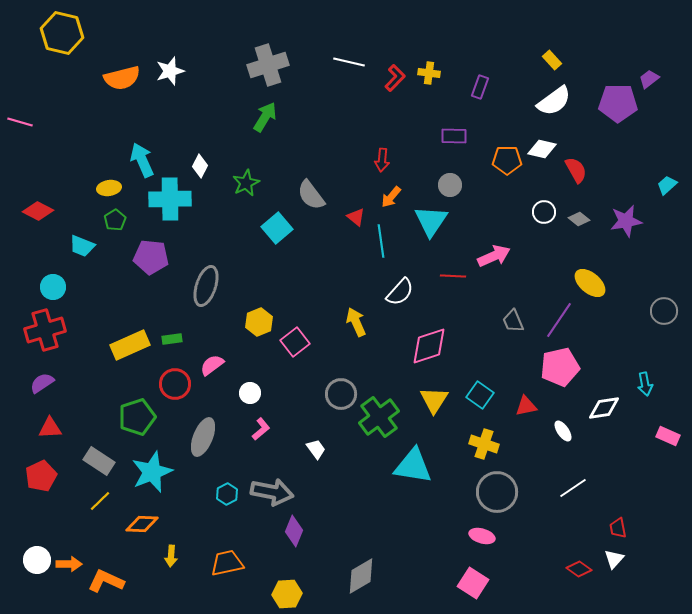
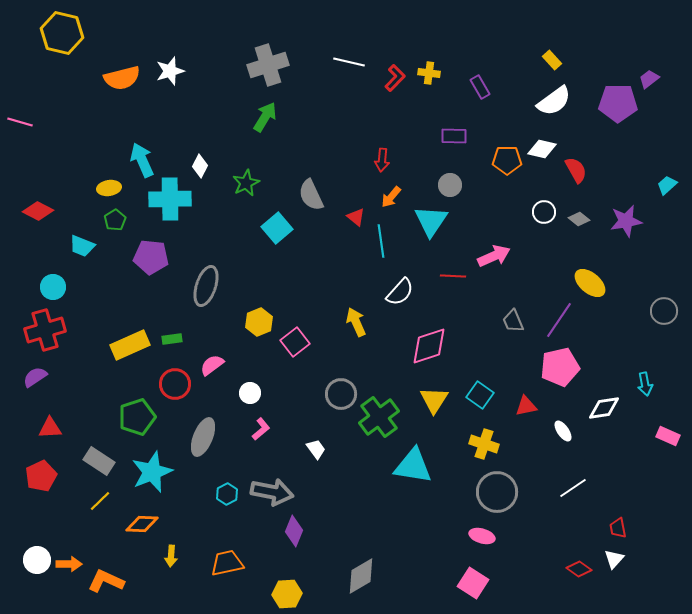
purple rectangle at (480, 87): rotated 50 degrees counterclockwise
gray semicircle at (311, 195): rotated 12 degrees clockwise
purple semicircle at (42, 383): moved 7 px left, 6 px up
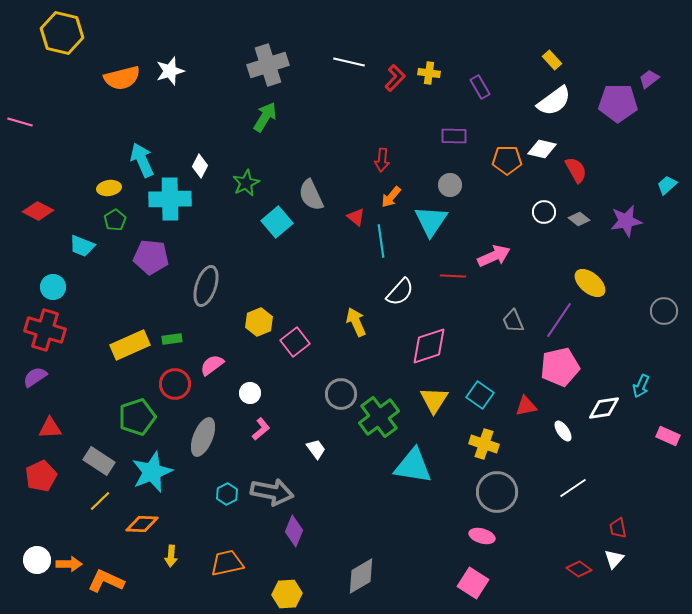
cyan square at (277, 228): moved 6 px up
red cross at (45, 330): rotated 33 degrees clockwise
cyan arrow at (645, 384): moved 4 px left, 2 px down; rotated 35 degrees clockwise
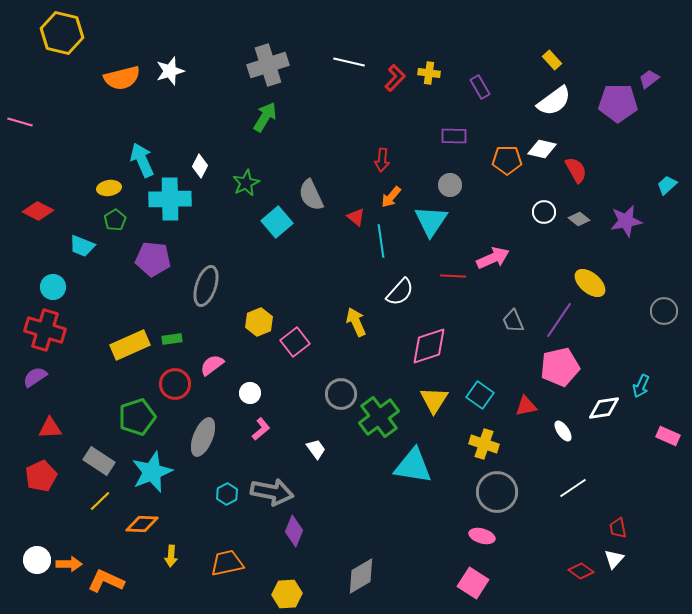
pink arrow at (494, 256): moved 1 px left, 2 px down
purple pentagon at (151, 257): moved 2 px right, 2 px down
red diamond at (579, 569): moved 2 px right, 2 px down
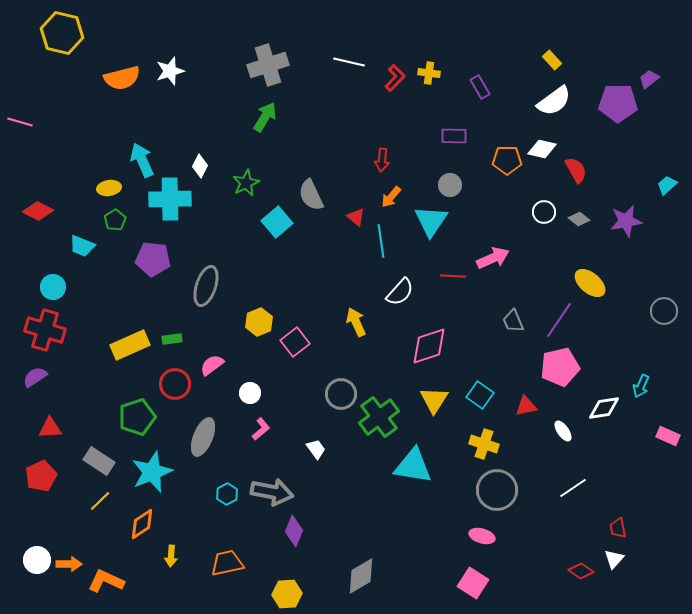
gray circle at (497, 492): moved 2 px up
orange diamond at (142, 524): rotated 36 degrees counterclockwise
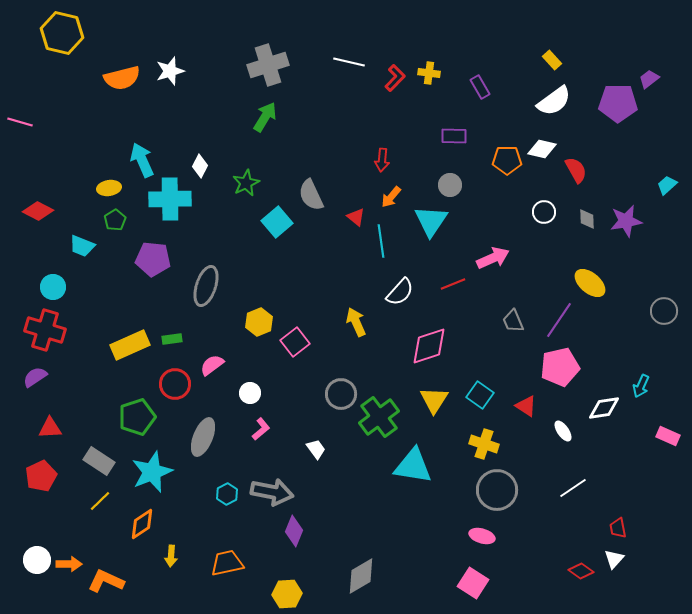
gray diamond at (579, 219): moved 8 px right; rotated 50 degrees clockwise
red line at (453, 276): moved 8 px down; rotated 25 degrees counterclockwise
red triangle at (526, 406): rotated 45 degrees clockwise
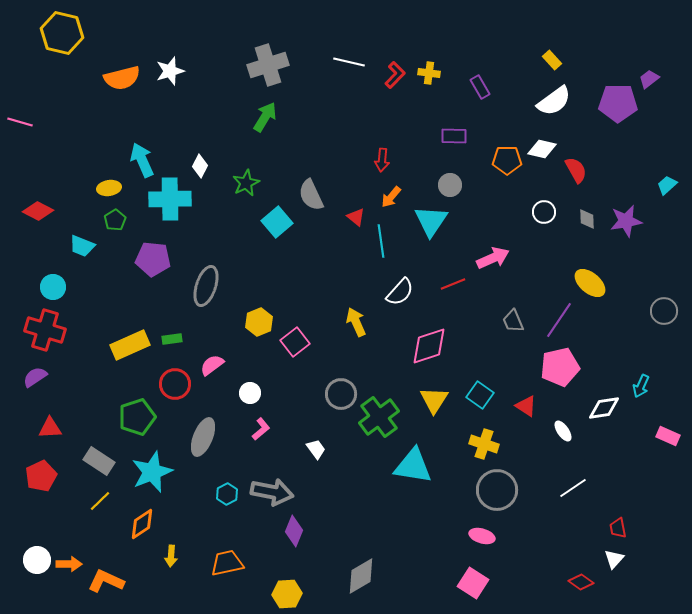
red L-shape at (395, 78): moved 3 px up
red diamond at (581, 571): moved 11 px down
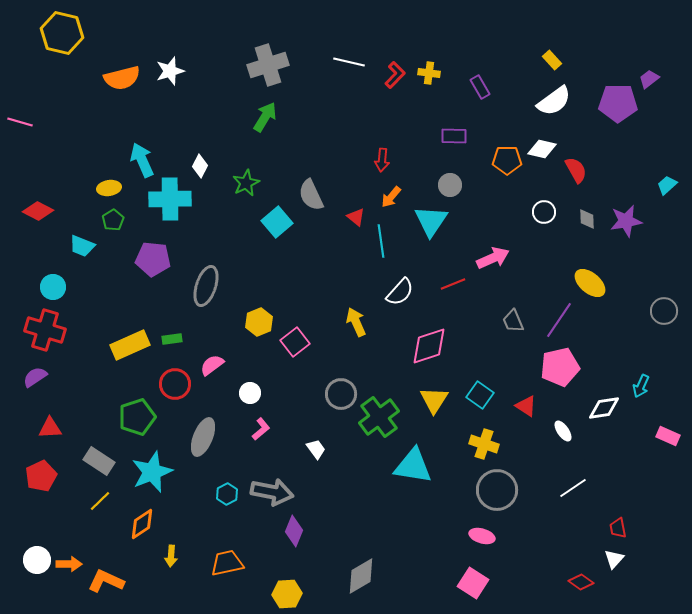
green pentagon at (115, 220): moved 2 px left
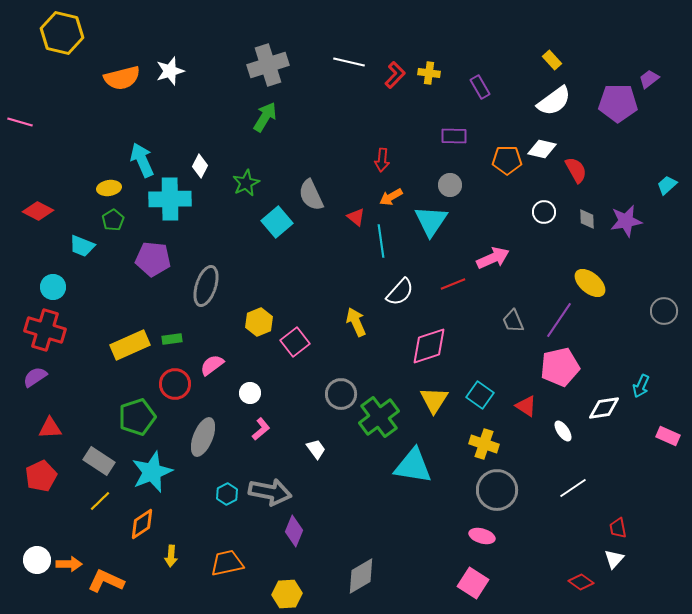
orange arrow at (391, 197): rotated 20 degrees clockwise
gray arrow at (272, 492): moved 2 px left
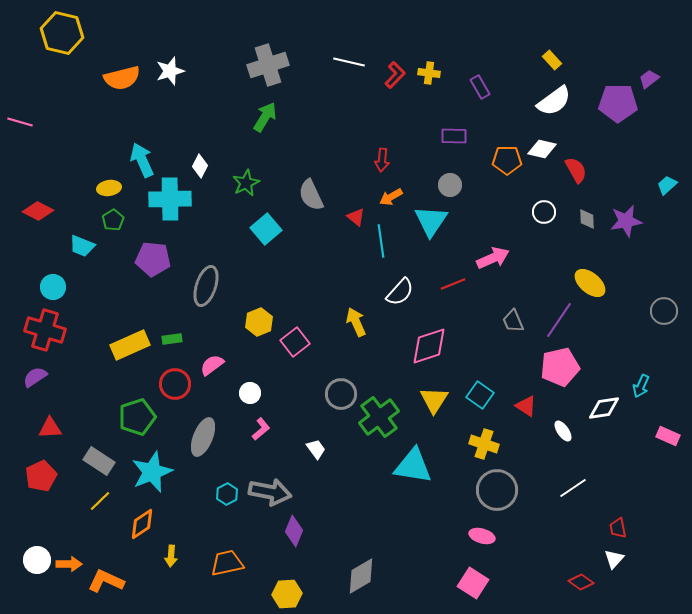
cyan square at (277, 222): moved 11 px left, 7 px down
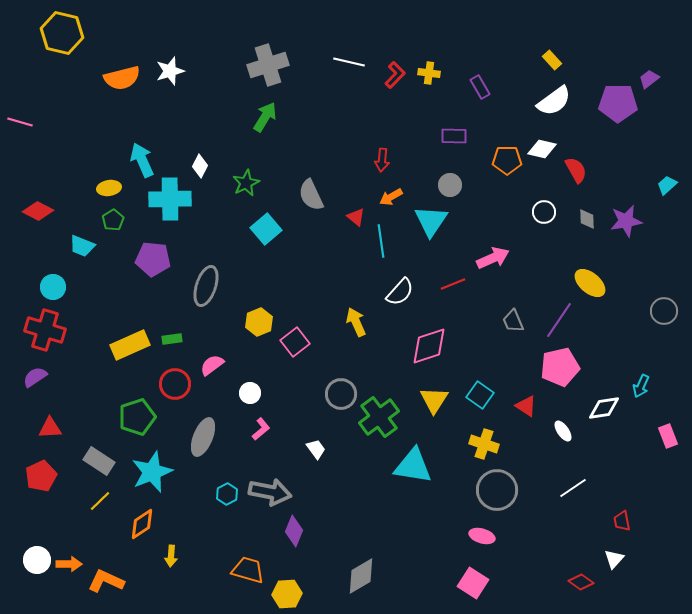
pink rectangle at (668, 436): rotated 45 degrees clockwise
red trapezoid at (618, 528): moved 4 px right, 7 px up
orange trapezoid at (227, 563): moved 21 px right, 7 px down; rotated 28 degrees clockwise
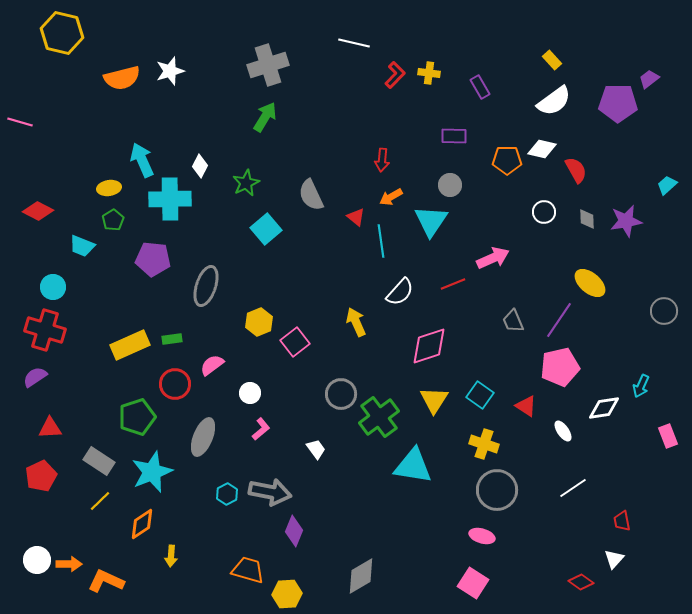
white line at (349, 62): moved 5 px right, 19 px up
